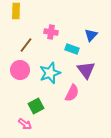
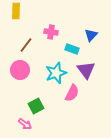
cyan star: moved 6 px right
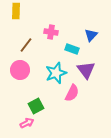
pink arrow: moved 2 px right, 1 px up; rotated 64 degrees counterclockwise
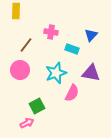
purple triangle: moved 5 px right, 3 px down; rotated 42 degrees counterclockwise
green square: moved 1 px right
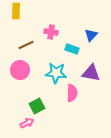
brown line: rotated 28 degrees clockwise
cyan star: rotated 25 degrees clockwise
pink semicircle: rotated 24 degrees counterclockwise
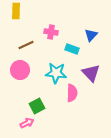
purple triangle: rotated 36 degrees clockwise
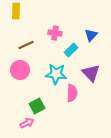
pink cross: moved 4 px right, 1 px down
cyan rectangle: moved 1 px left, 1 px down; rotated 64 degrees counterclockwise
cyan star: moved 1 px down
